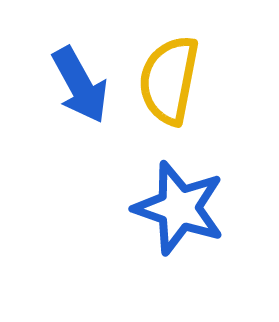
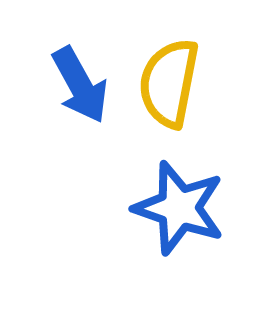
yellow semicircle: moved 3 px down
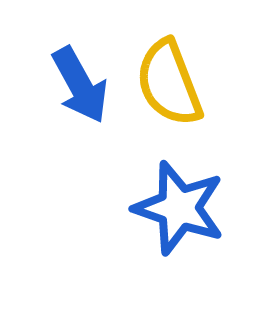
yellow semicircle: rotated 32 degrees counterclockwise
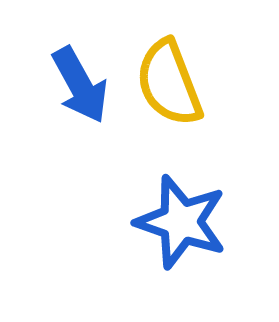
blue star: moved 2 px right, 14 px down
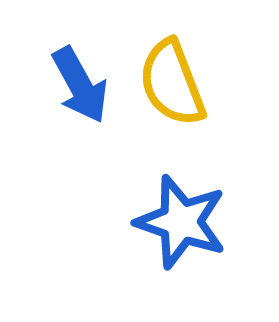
yellow semicircle: moved 3 px right
